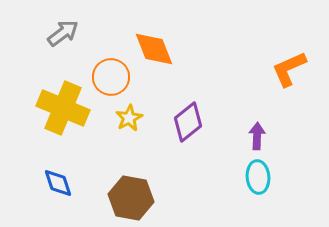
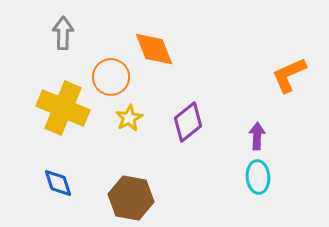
gray arrow: rotated 52 degrees counterclockwise
orange L-shape: moved 6 px down
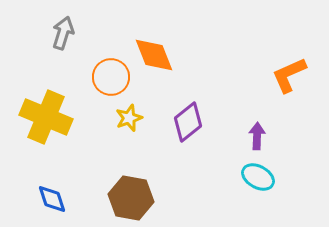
gray arrow: rotated 16 degrees clockwise
orange diamond: moved 6 px down
yellow cross: moved 17 px left, 9 px down
yellow star: rotated 8 degrees clockwise
cyan ellipse: rotated 56 degrees counterclockwise
blue diamond: moved 6 px left, 16 px down
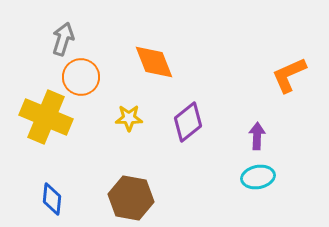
gray arrow: moved 6 px down
orange diamond: moved 7 px down
orange circle: moved 30 px left
yellow star: rotated 20 degrees clockwise
cyan ellipse: rotated 40 degrees counterclockwise
blue diamond: rotated 24 degrees clockwise
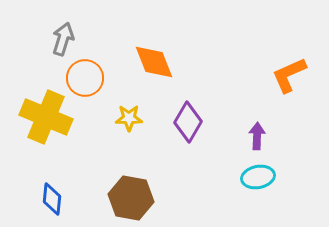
orange circle: moved 4 px right, 1 px down
purple diamond: rotated 21 degrees counterclockwise
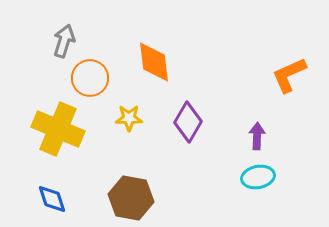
gray arrow: moved 1 px right, 2 px down
orange diamond: rotated 15 degrees clockwise
orange circle: moved 5 px right
yellow cross: moved 12 px right, 12 px down
blue diamond: rotated 24 degrees counterclockwise
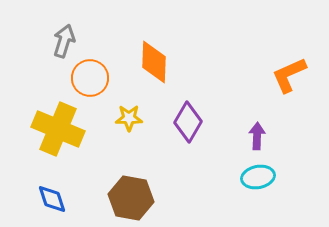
orange diamond: rotated 9 degrees clockwise
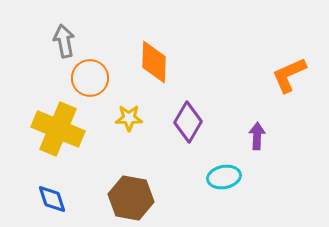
gray arrow: rotated 28 degrees counterclockwise
cyan ellipse: moved 34 px left
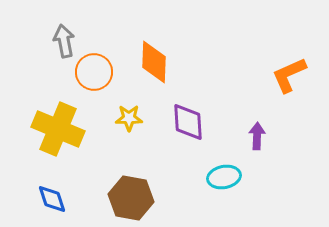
orange circle: moved 4 px right, 6 px up
purple diamond: rotated 33 degrees counterclockwise
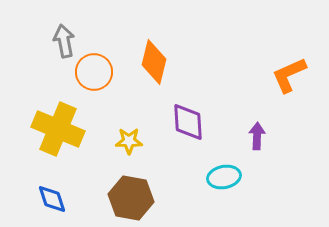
orange diamond: rotated 12 degrees clockwise
yellow star: moved 23 px down
